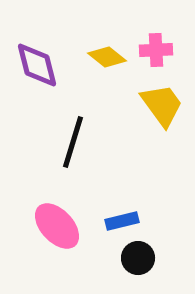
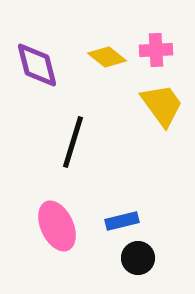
pink ellipse: rotated 18 degrees clockwise
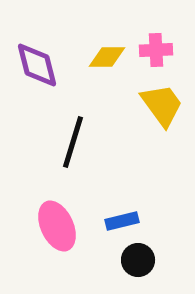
yellow diamond: rotated 39 degrees counterclockwise
black circle: moved 2 px down
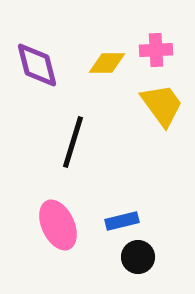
yellow diamond: moved 6 px down
pink ellipse: moved 1 px right, 1 px up
black circle: moved 3 px up
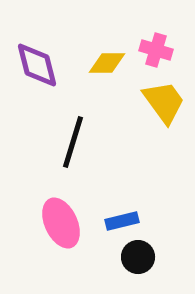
pink cross: rotated 20 degrees clockwise
yellow trapezoid: moved 2 px right, 3 px up
pink ellipse: moved 3 px right, 2 px up
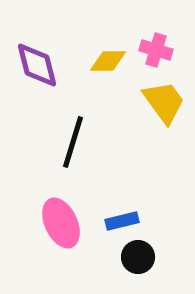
yellow diamond: moved 1 px right, 2 px up
